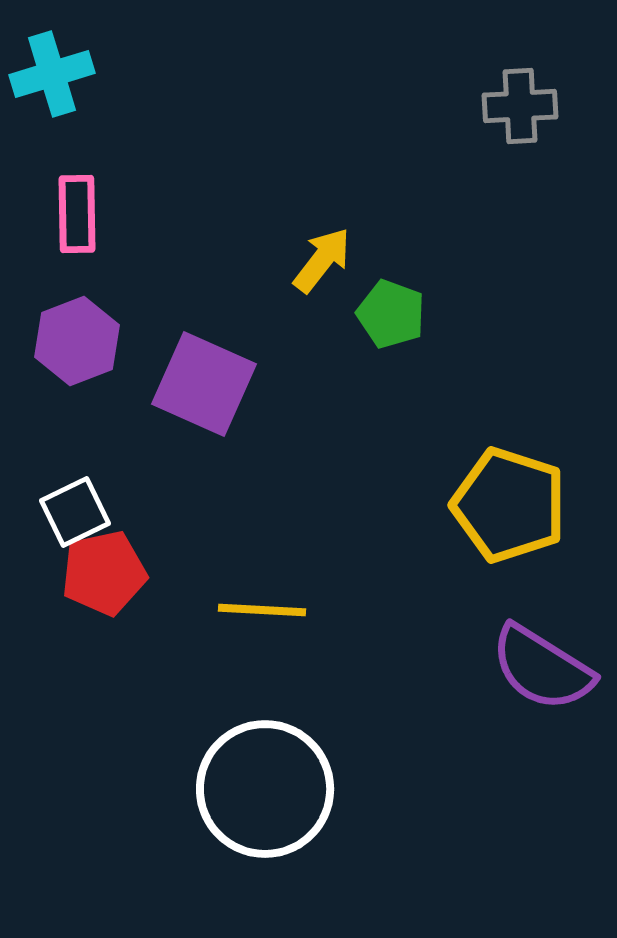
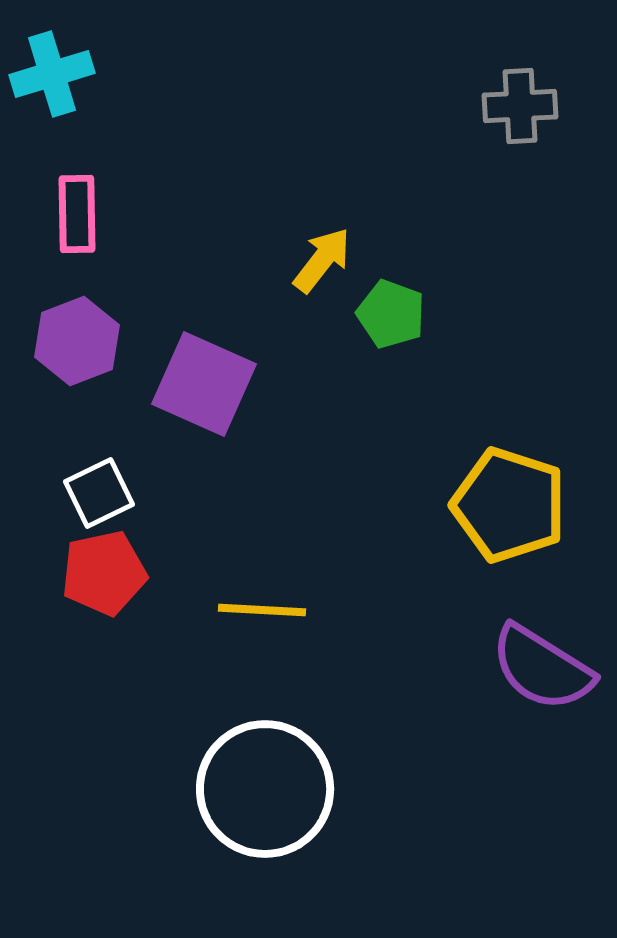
white square: moved 24 px right, 19 px up
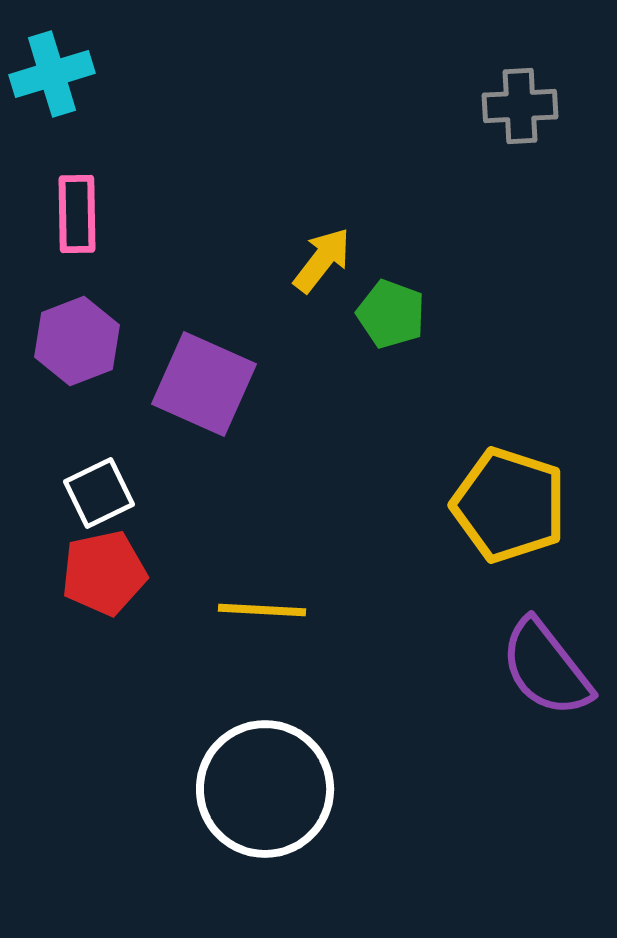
purple semicircle: moved 4 px right; rotated 20 degrees clockwise
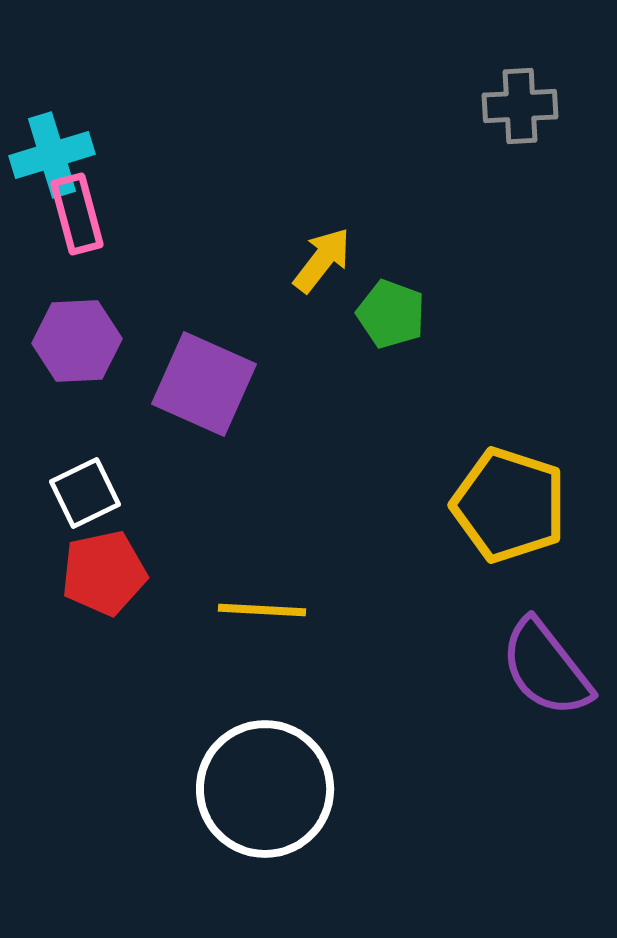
cyan cross: moved 81 px down
pink rectangle: rotated 14 degrees counterclockwise
purple hexagon: rotated 18 degrees clockwise
white square: moved 14 px left
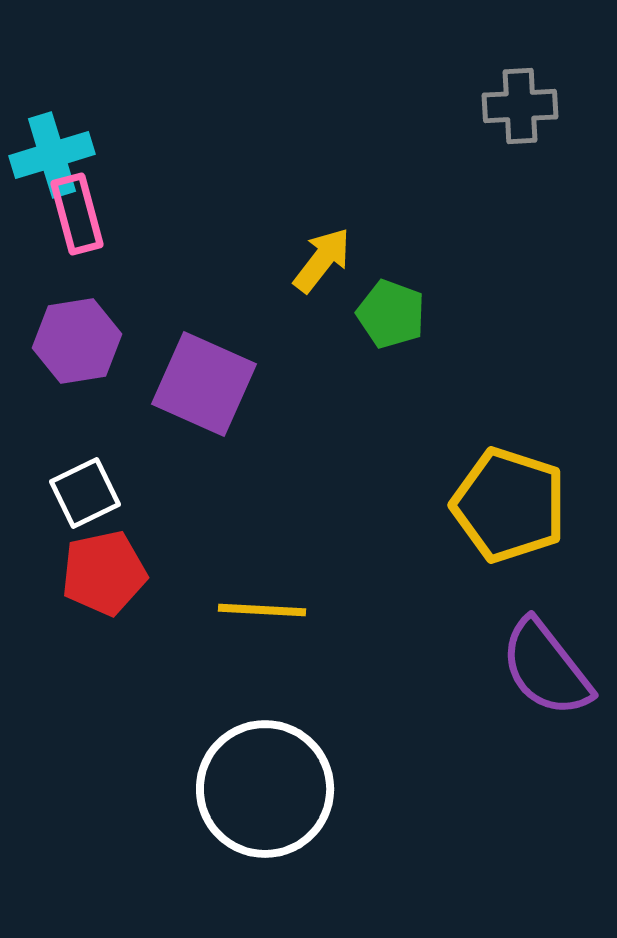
purple hexagon: rotated 6 degrees counterclockwise
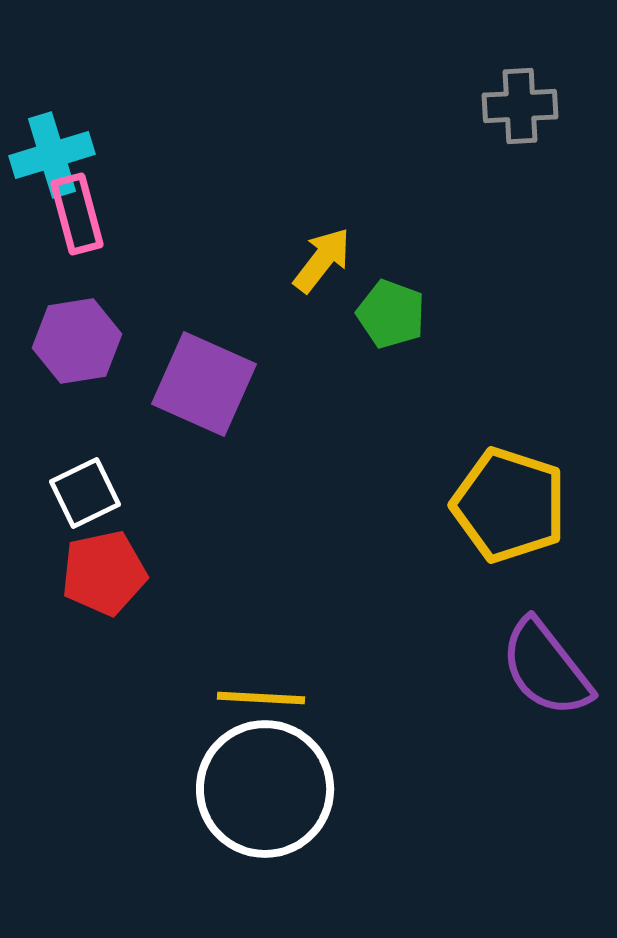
yellow line: moved 1 px left, 88 px down
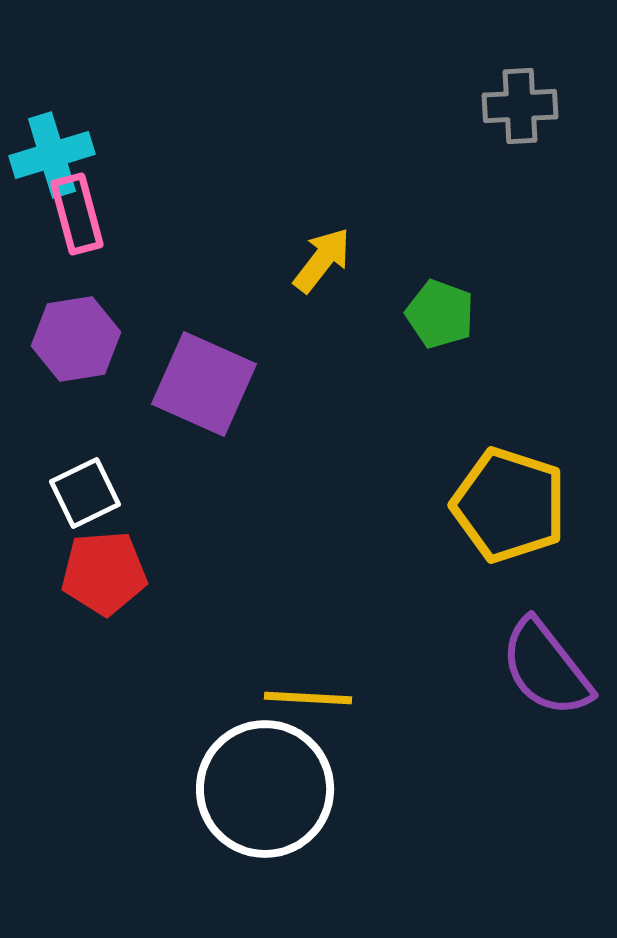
green pentagon: moved 49 px right
purple hexagon: moved 1 px left, 2 px up
red pentagon: rotated 8 degrees clockwise
yellow line: moved 47 px right
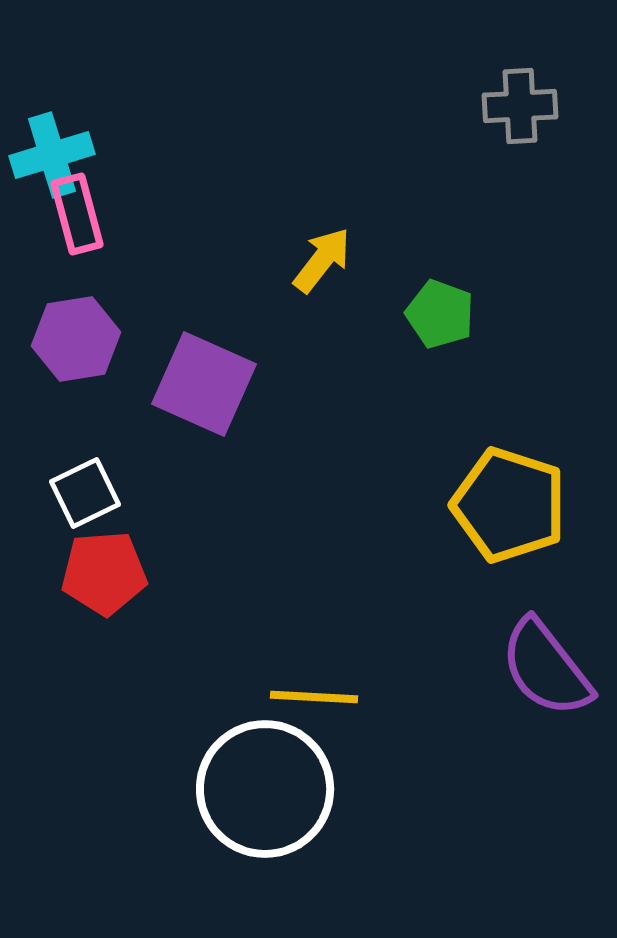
yellow line: moved 6 px right, 1 px up
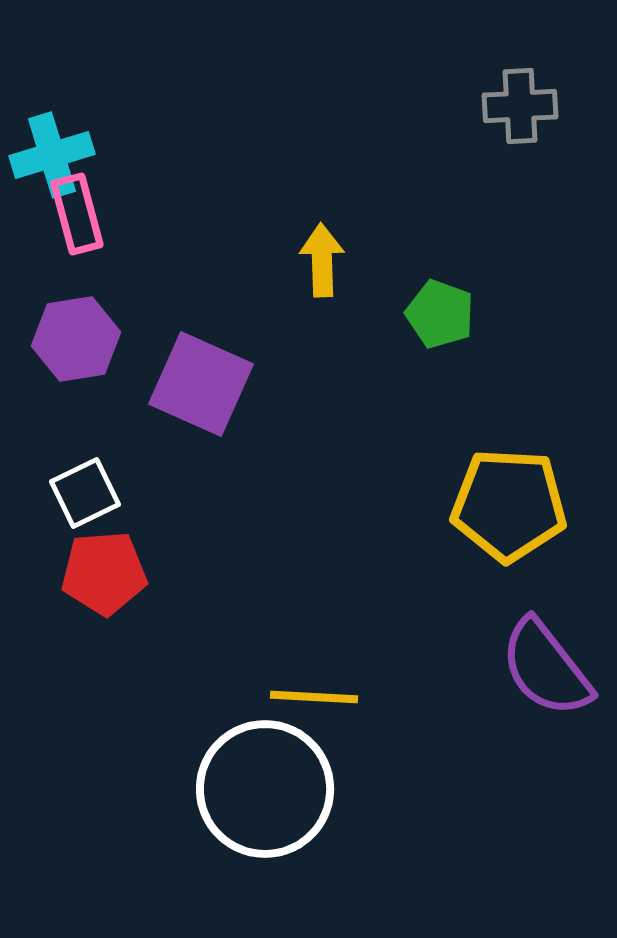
yellow arrow: rotated 40 degrees counterclockwise
purple square: moved 3 px left
yellow pentagon: rotated 15 degrees counterclockwise
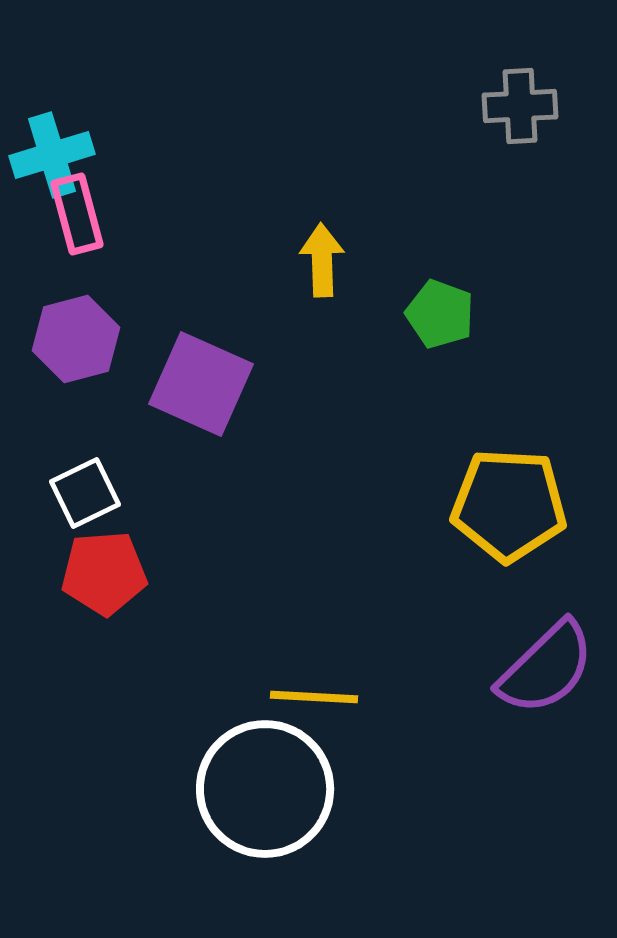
purple hexagon: rotated 6 degrees counterclockwise
purple semicircle: rotated 96 degrees counterclockwise
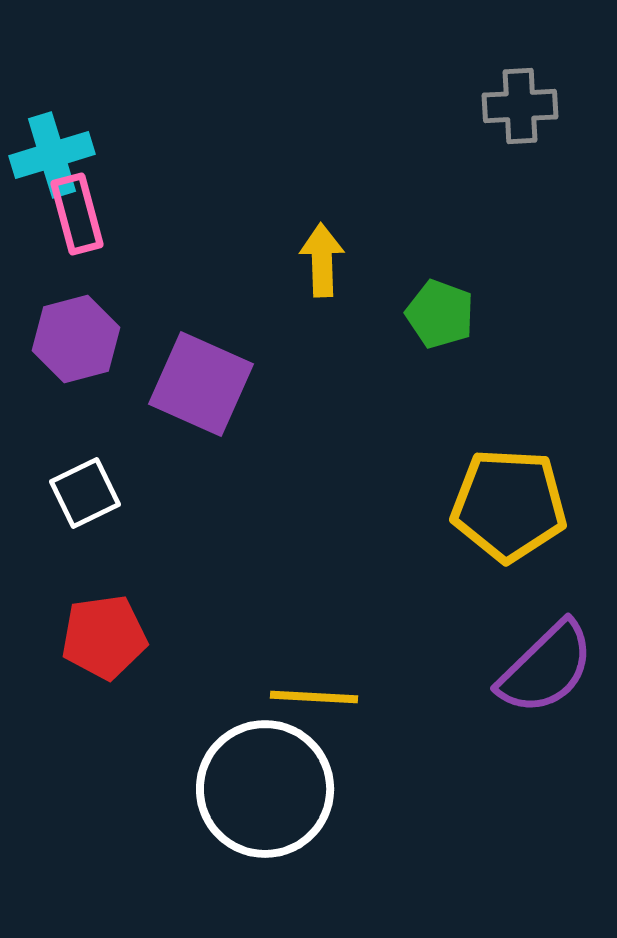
red pentagon: moved 64 px down; rotated 4 degrees counterclockwise
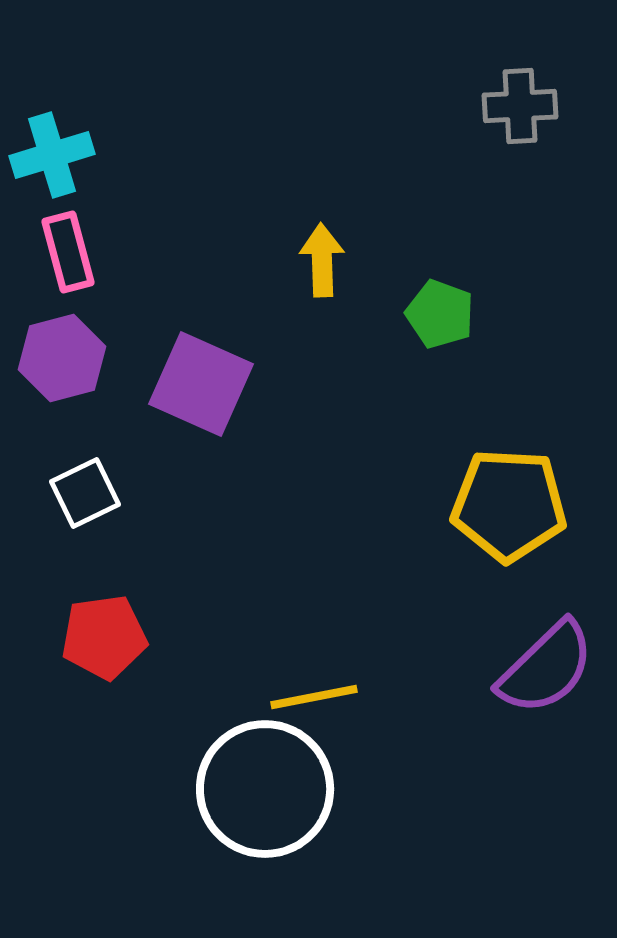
pink rectangle: moved 9 px left, 38 px down
purple hexagon: moved 14 px left, 19 px down
yellow line: rotated 14 degrees counterclockwise
